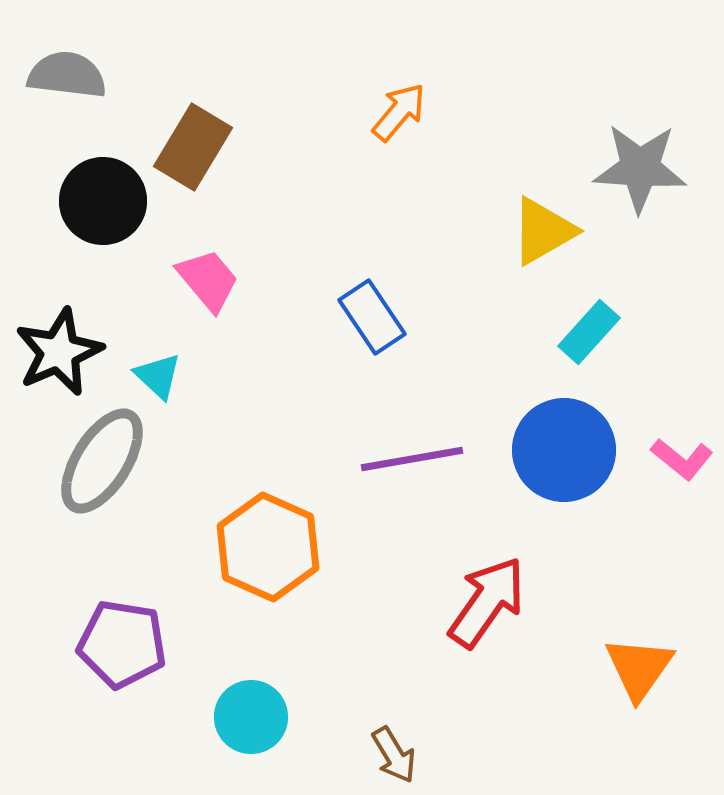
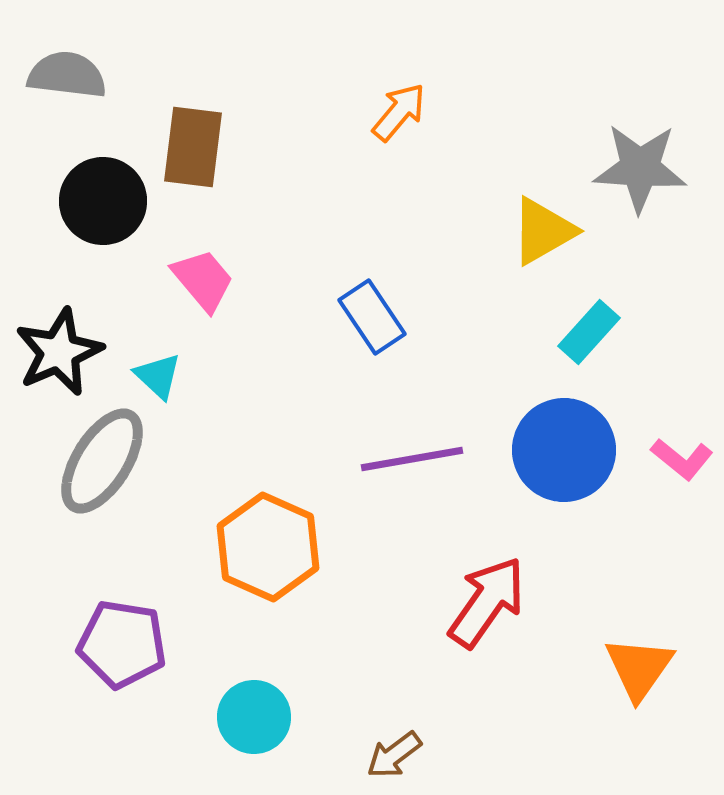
brown rectangle: rotated 24 degrees counterclockwise
pink trapezoid: moved 5 px left
cyan circle: moved 3 px right
brown arrow: rotated 84 degrees clockwise
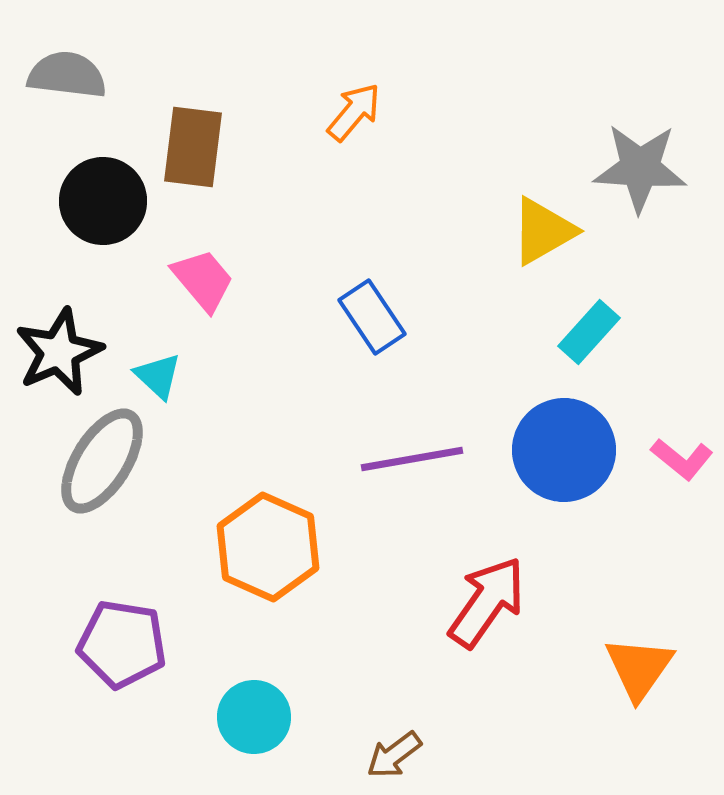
orange arrow: moved 45 px left
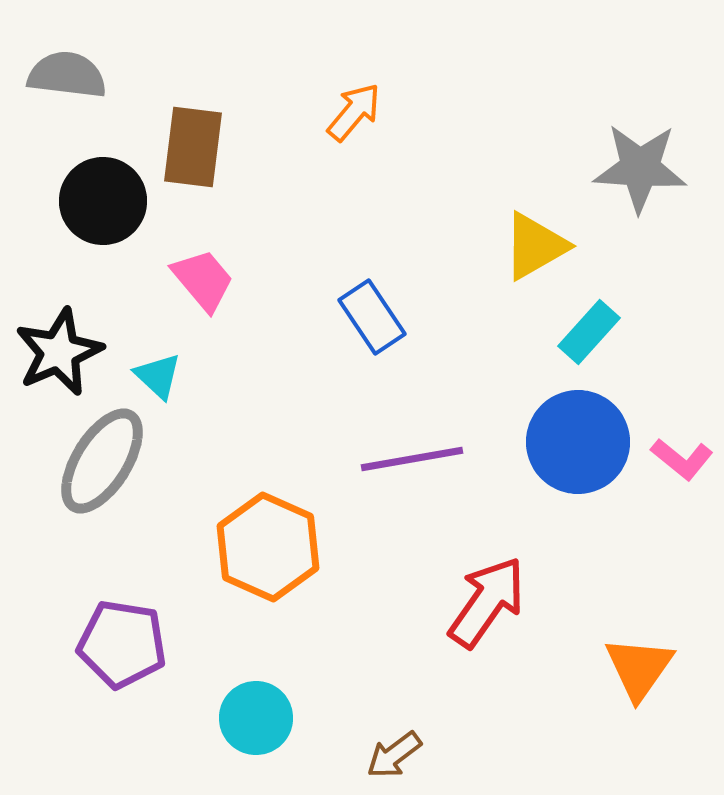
yellow triangle: moved 8 px left, 15 px down
blue circle: moved 14 px right, 8 px up
cyan circle: moved 2 px right, 1 px down
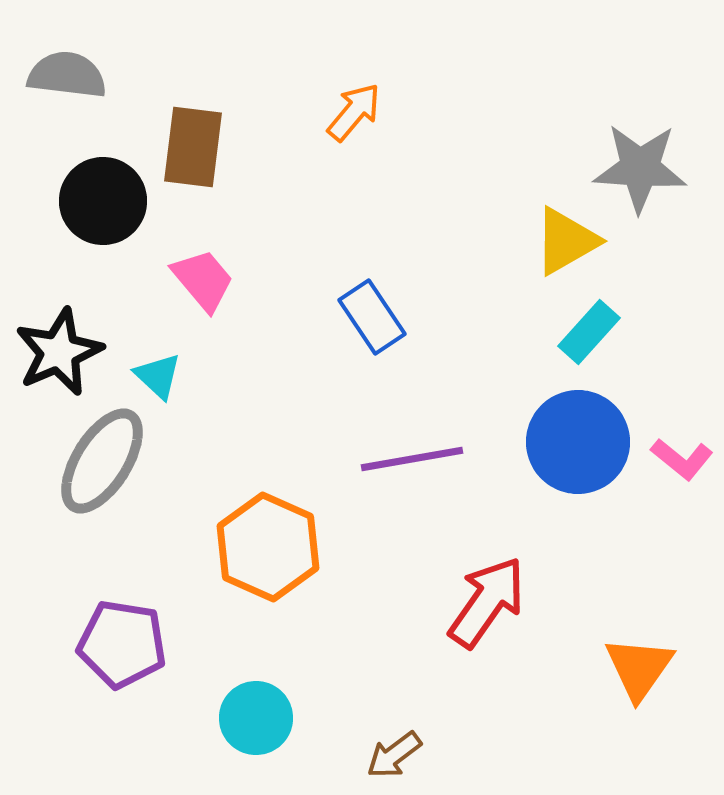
yellow triangle: moved 31 px right, 5 px up
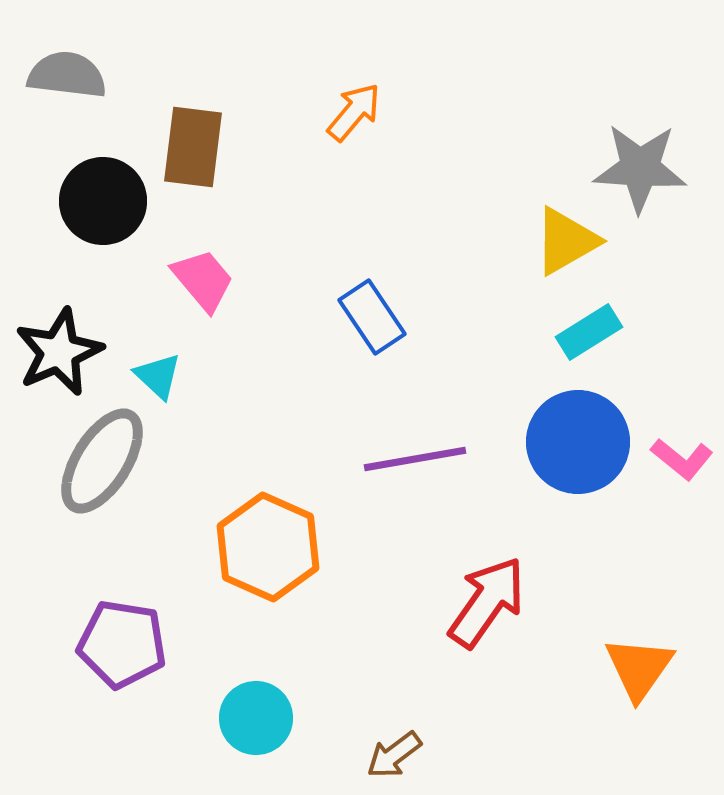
cyan rectangle: rotated 16 degrees clockwise
purple line: moved 3 px right
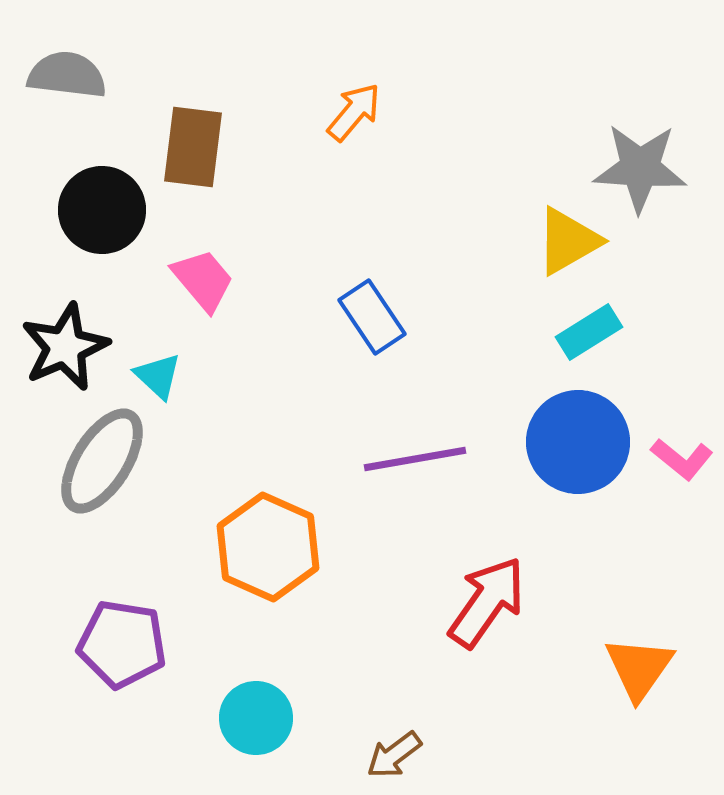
black circle: moved 1 px left, 9 px down
yellow triangle: moved 2 px right
black star: moved 6 px right, 5 px up
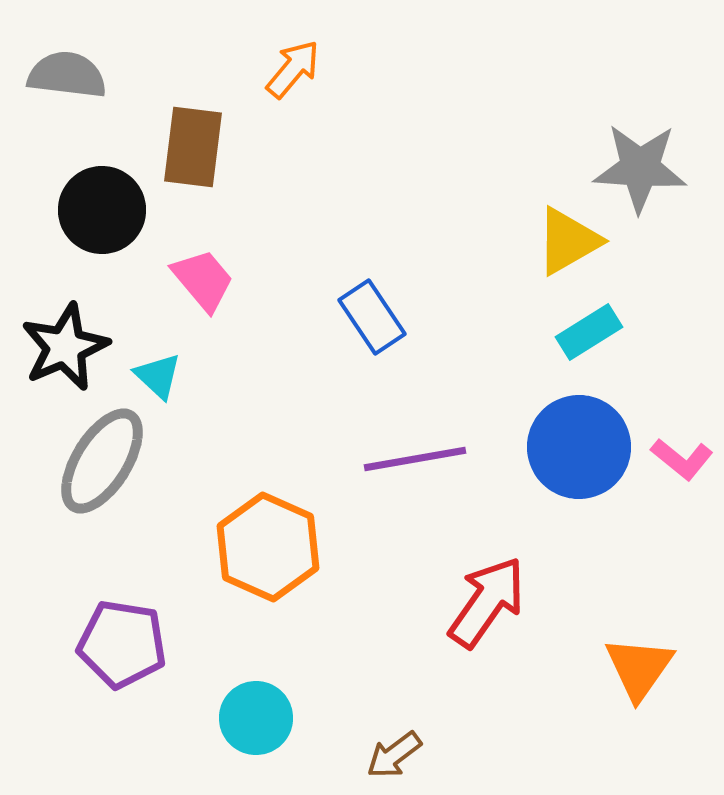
orange arrow: moved 61 px left, 43 px up
blue circle: moved 1 px right, 5 px down
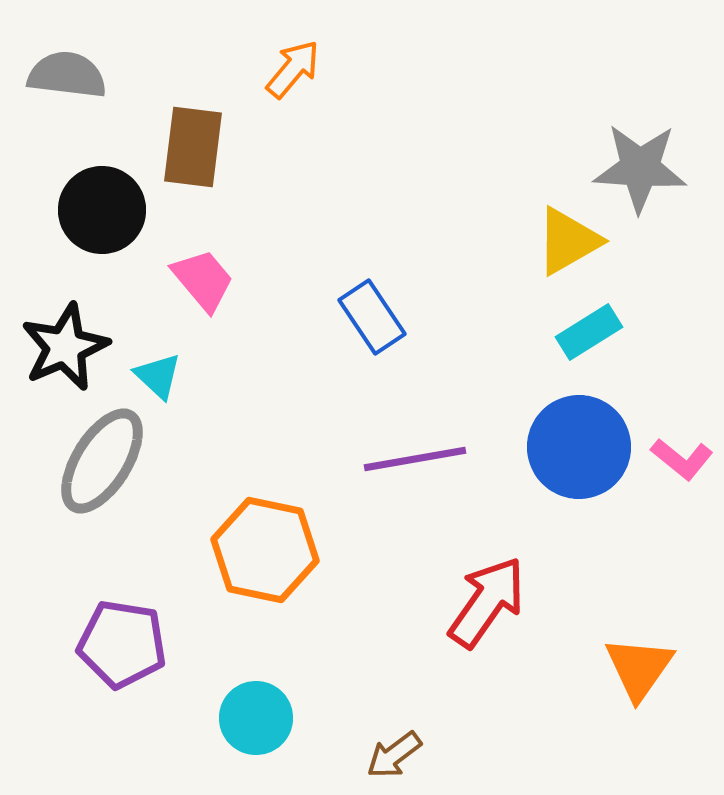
orange hexagon: moved 3 px left, 3 px down; rotated 12 degrees counterclockwise
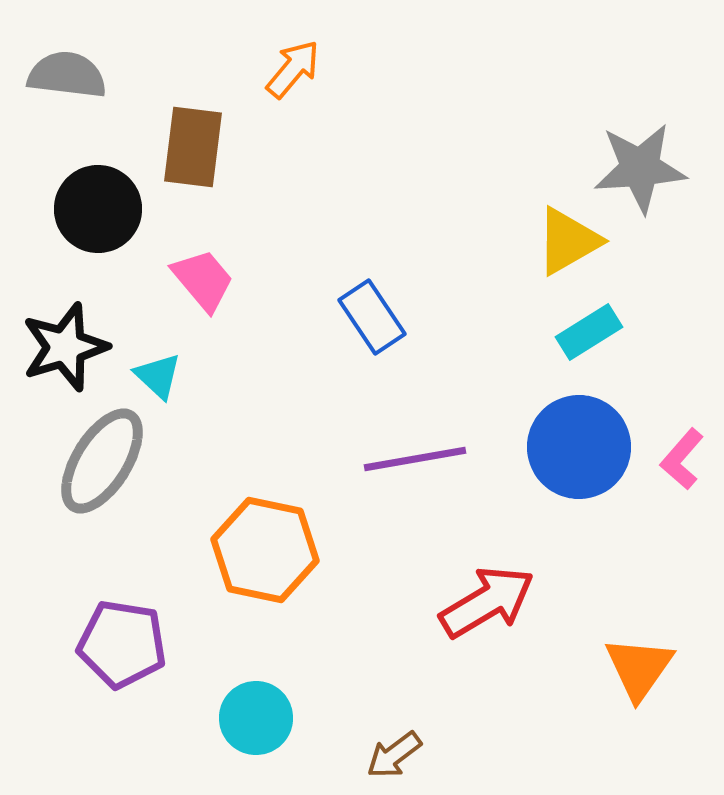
gray star: rotated 8 degrees counterclockwise
black circle: moved 4 px left, 1 px up
black star: rotated 6 degrees clockwise
pink L-shape: rotated 92 degrees clockwise
red arrow: rotated 24 degrees clockwise
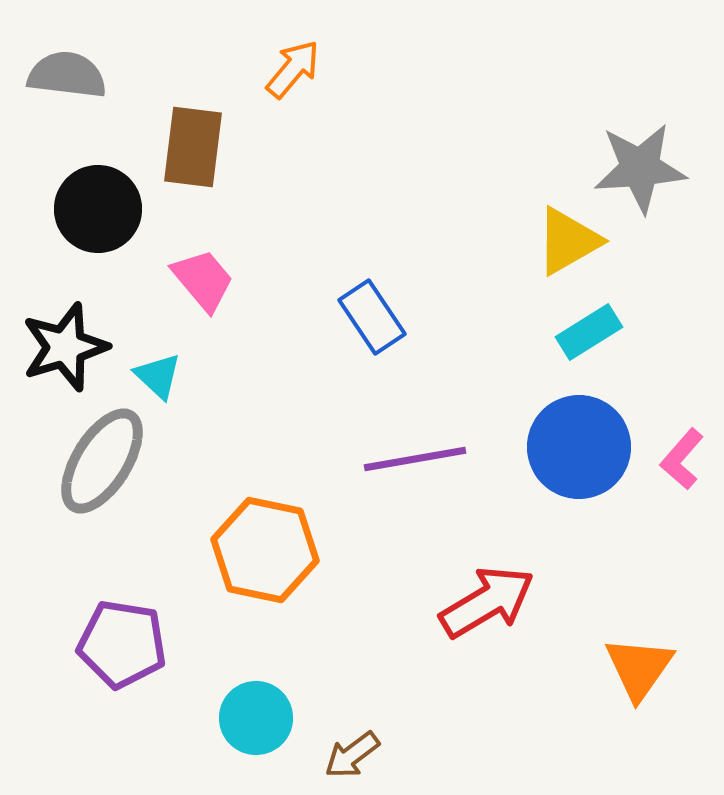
brown arrow: moved 42 px left
